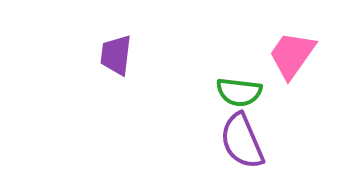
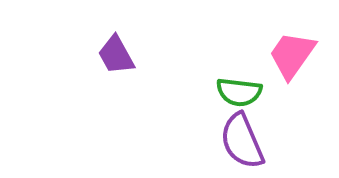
purple trapezoid: rotated 36 degrees counterclockwise
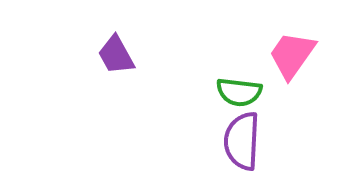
purple semicircle: rotated 26 degrees clockwise
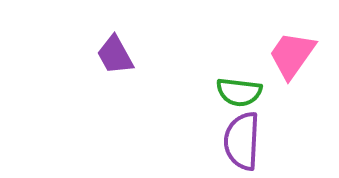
purple trapezoid: moved 1 px left
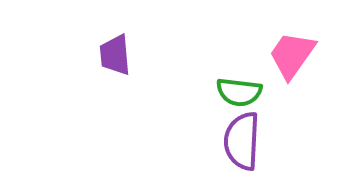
purple trapezoid: rotated 24 degrees clockwise
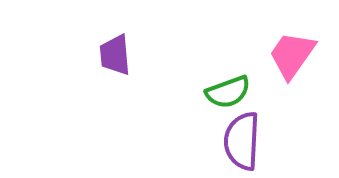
green semicircle: moved 11 px left; rotated 27 degrees counterclockwise
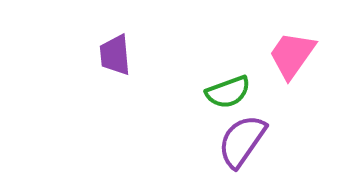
purple semicircle: rotated 32 degrees clockwise
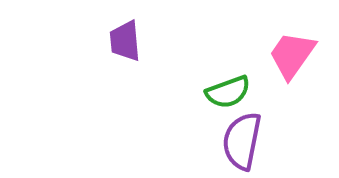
purple trapezoid: moved 10 px right, 14 px up
purple semicircle: rotated 24 degrees counterclockwise
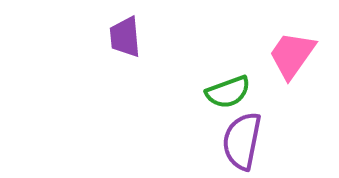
purple trapezoid: moved 4 px up
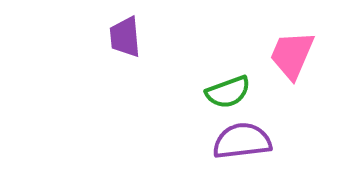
pink trapezoid: rotated 12 degrees counterclockwise
purple semicircle: rotated 72 degrees clockwise
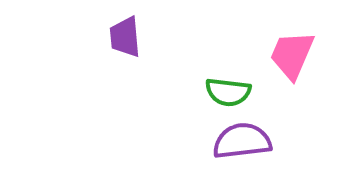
green semicircle: rotated 27 degrees clockwise
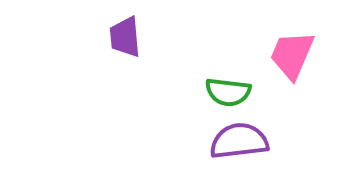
purple semicircle: moved 3 px left
